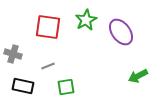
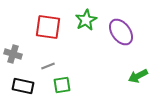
green square: moved 4 px left, 2 px up
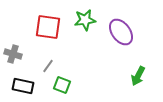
green star: moved 1 px left; rotated 20 degrees clockwise
gray line: rotated 32 degrees counterclockwise
green arrow: rotated 36 degrees counterclockwise
green square: rotated 30 degrees clockwise
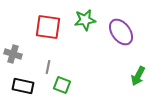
gray line: moved 1 px down; rotated 24 degrees counterclockwise
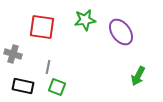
red square: moved 6 px left
green square: moved 5 px left, 2 px down
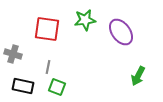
red square: moved 5 px right, 2 px down
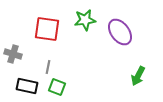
purple ellipse: moved 1 px left
black rectangle: moved 4 px right
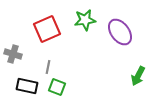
red square: rotated 32 degrees counterclockwise
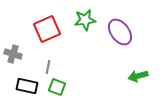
green arrow: rotated 48 degrees clockwise
